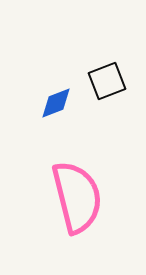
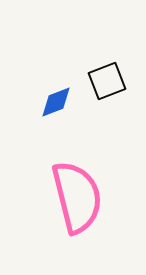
blue diamond: moved 1 px up
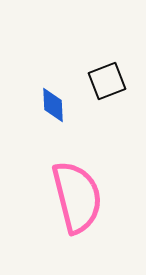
blue diamond: moved 3 px left, 3 px down; rotated 72 degrees counterclockwise
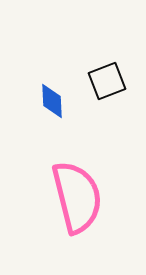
blue diamond: moved 1 px left, 4 px up
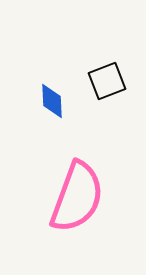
pink semicircle: rotated 34 degrees clockwise
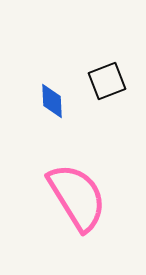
pink semicircle: rotated 52 degrees counterclockwise
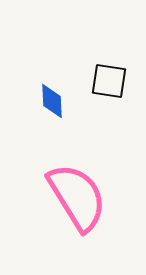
black square: moved 2 px right; rotated 30 degrees clockwise
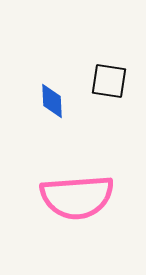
pink semicircle: rotated 118 degrees clockwise
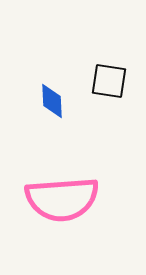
pink semicircle: moved 15 px left, 2 px down
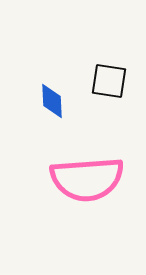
pink semicircle: moved 25 px right, 20 px up
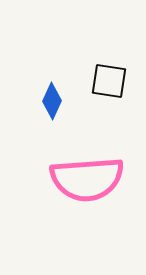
blue diamond: rotated 27 degrees clockwise
